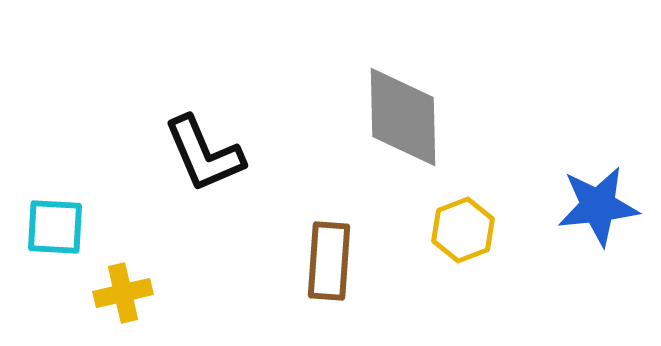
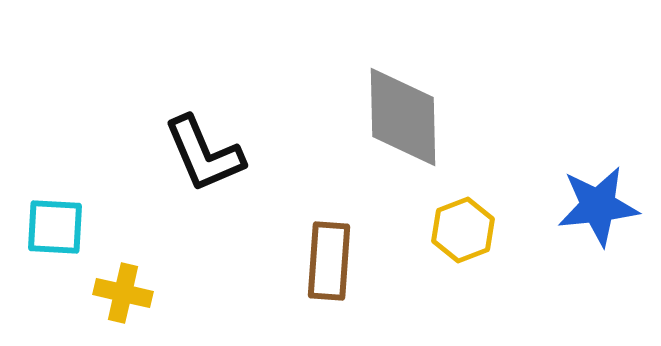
yellow cross: rotated 26 degrees clockwise
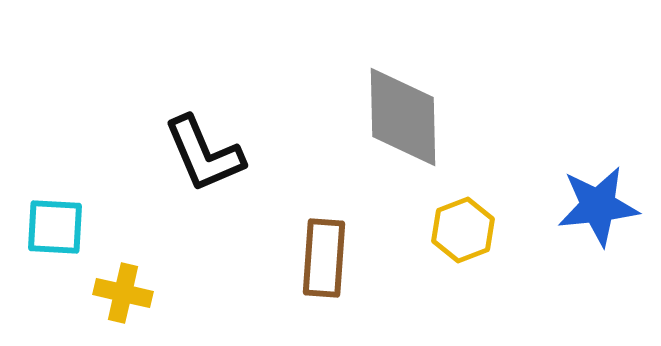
brown rectangle: moved 5 px left, 3 px up
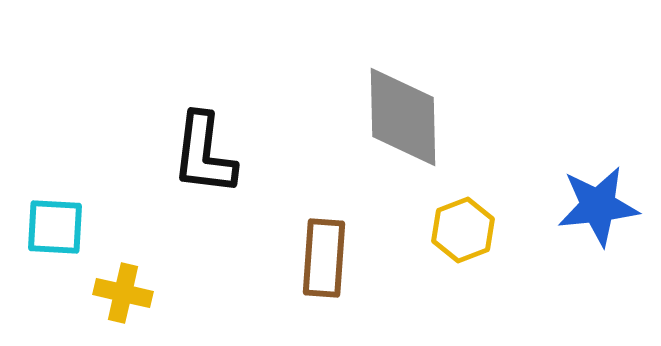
black L-shape: rotated 30 degrees clockwise
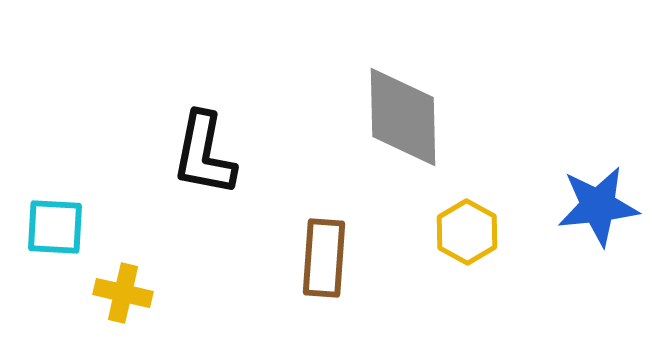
black L-shape: rotated 4 degrees clockwise
yellow hexagon: moved 4 px right, 2 px down; rotated 10 degrees counterclockwise
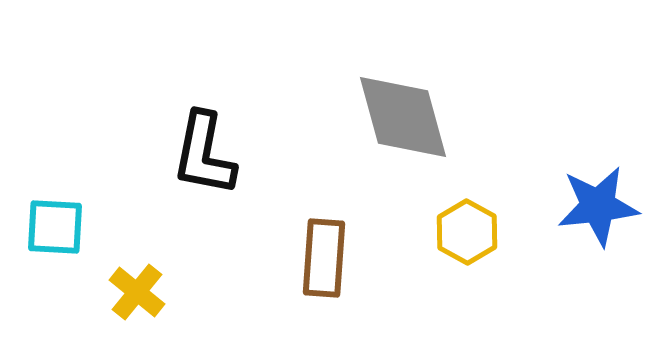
gray diamond: rotated 14 degrees counterclockwise
yellow cross: moved 14 px right, 1 px up; rotated 26 degrees clockwise
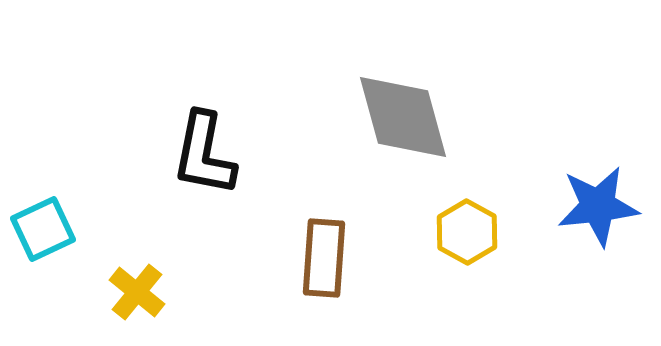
cyan square: moved 12 px left, 2 px down; rotated 28 degrees counterclockwise
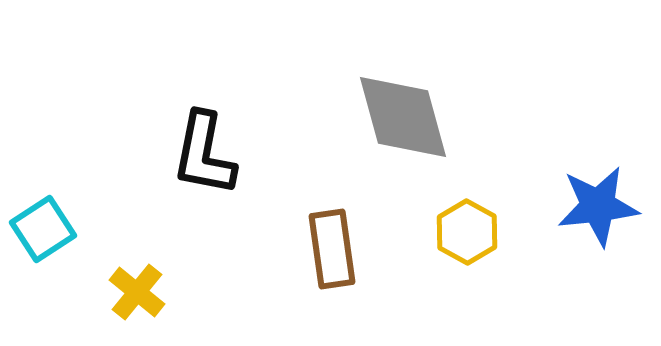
cyan square: rotated 8 degrees counterclockwise
brown rectangle: moved 8 px right, 9 px up; rotated 12 degrees counterclockwise
